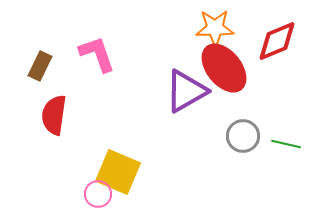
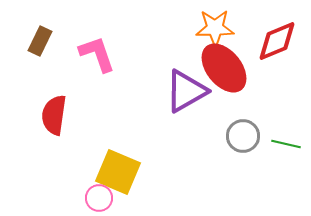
brown rectangle: moved 25 px up
pink circle: moved 1 px right, 4 px down
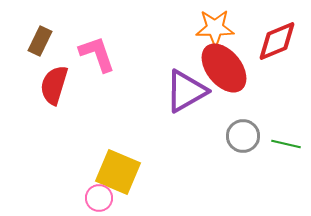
red semicircle: moved 30 px up; rotated 9 degrees clockwise
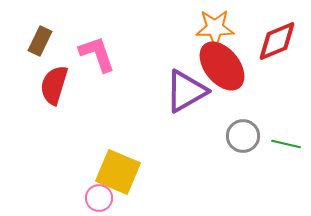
red ellipse: moved 2 px left, 2 px up
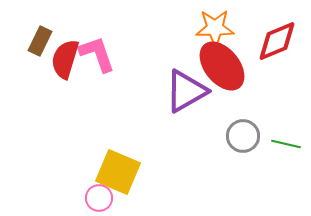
red semicircle: moved 11 px right, 26 px up
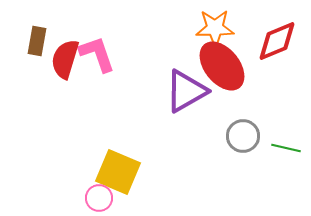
brown rectangle: moved 3 px left; rotated 16 degrees counterclockwise
green line: moved 4 px down
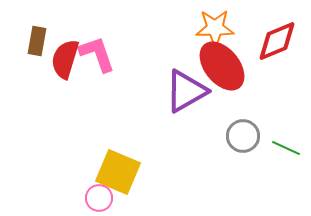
green line: rotated 12 degrees clockwise
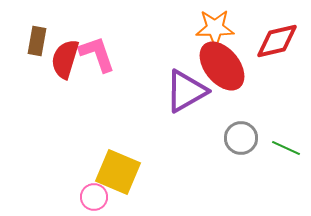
red diamond: rotated 9 degrees clockwise
gray circle: moved 2 px left, 2 px down
pink circle: moved 5 px left, 1 px up
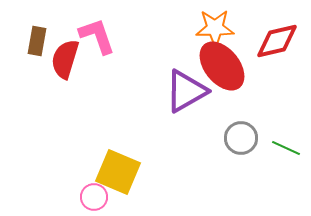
pink L-shape: moved 18 px up
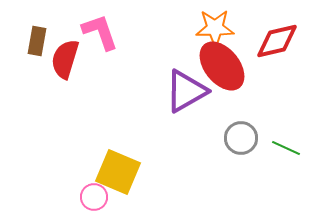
pink L-shape: moved 3 px right, 4 px up
